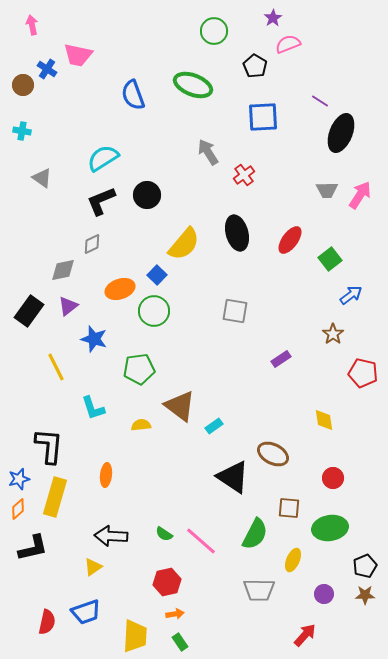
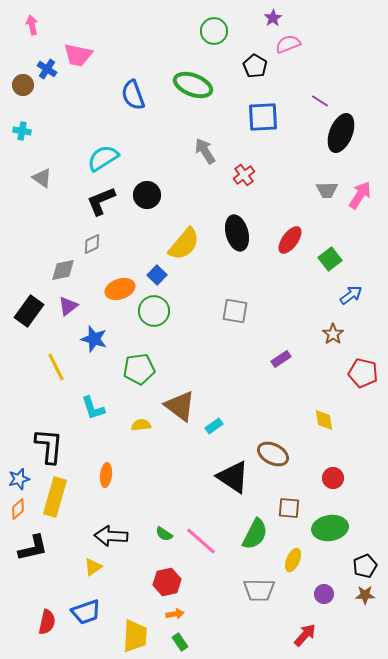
gray arrow at (208, 152): moved 3 px left, 1 px up
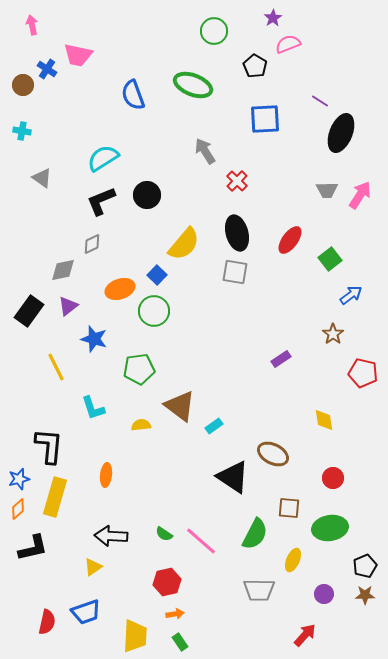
blue square at (263, 117): moved 2 px right, 2 px down
red cross at (244, 175): moved 7 px left, 6 px down; rotated 10 degrees counterclockwise
gray square at (235, 311): moved 39 px up
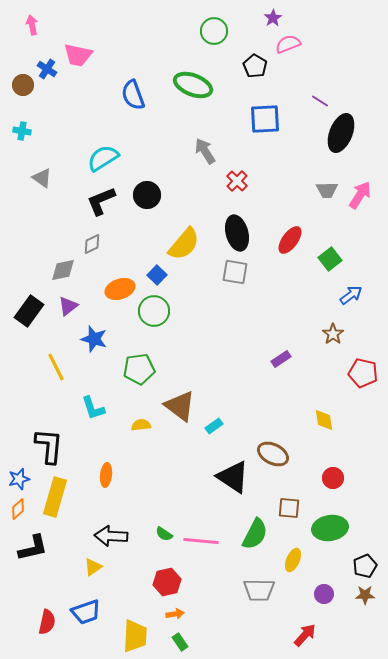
pink line at (201, 541): rotated 36 degrees counterclockwise
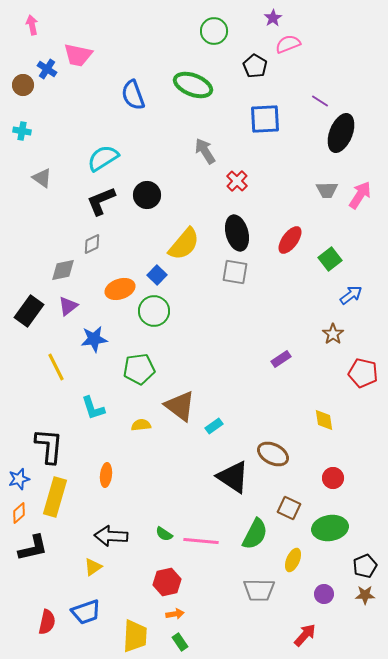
blue star at (94, 339): rotated 24 degrees counterclockwise
brown square at (289, 508): rotated 20 degrees clockwise
orange diamond at (18, 509): moved 1 px right, 4 px down
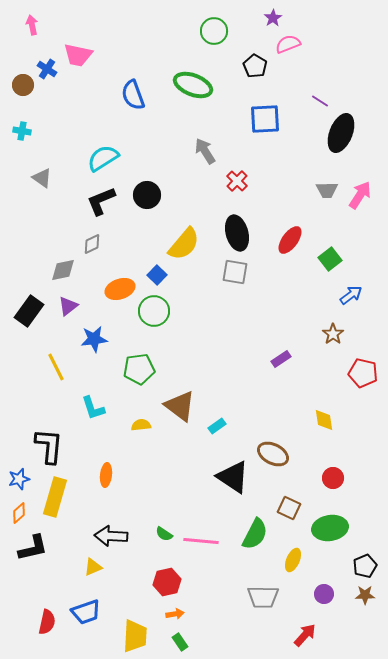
cyan rectangle at (214, 426): moved 3 px right
yellow triangle at (93, 567): rotated 12 degrees clockwise
gray trapezoid at (259, 590): moved 4 px right, 7 px down
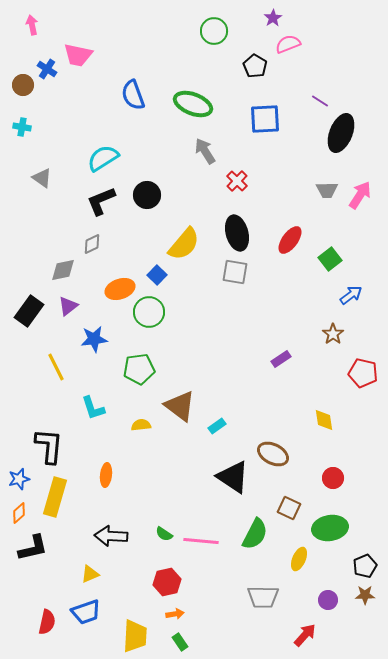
green ellipse at (193, 85): moved 19 px down
cyan cross at (22, 131): moved 4 px up
green circle at (154, 311): moved 5 px left, 1 px down
yellow ellipse at (293, 560): moved 6 px right, 1 px up
yellow triangle at (93, 567): moved 3 px left, 7 px down
purple circle at (324, 594): moved 4 px right, 6 px down
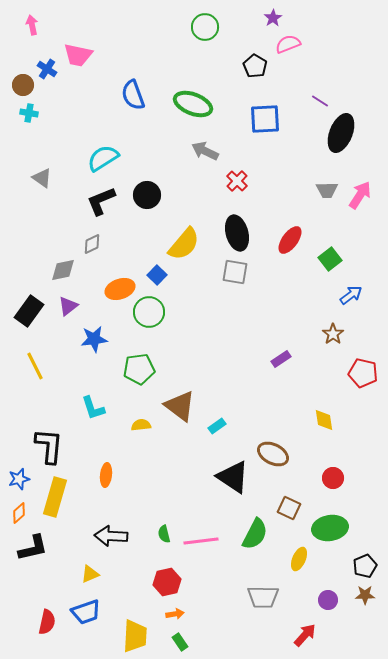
green circle at (214, 31): moved 9 px left, 4 px up
cyan cross at (22, 127): moved 7 px right, 14 px up
gray arrow at (205, 151): rotated 32 degrees counterclockwise
yellow line at (56, 367): moved 21 px left, 1 px up
green semicircle at (164, 534): rotated 42 degrees clockwise
pink line at (201, 541): rotated 12 degrees counterclockwise
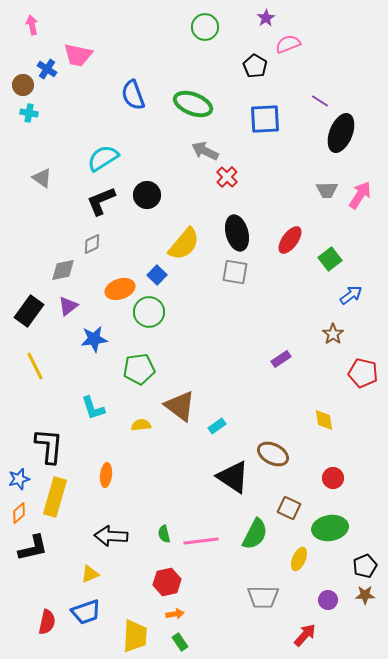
purple star at (273, 18): moved 7 px left
red cross at (237, 181): moved 10 px left, 4 px up
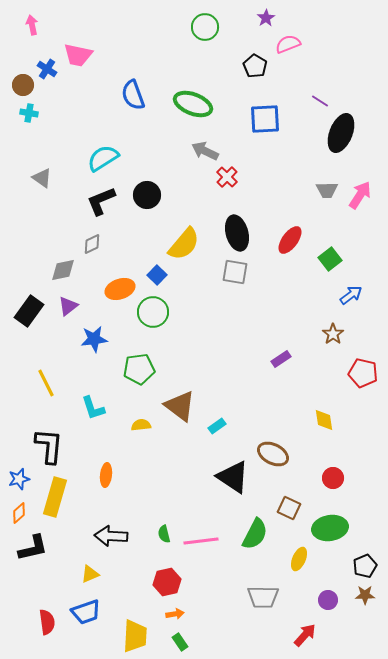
green circle at (149, 312): moved 4 px right
yellow line at (35, 366): moved 11 px right, 17 px down
red semicircle at (47, 622): rotated 20 degrees counterclockwise
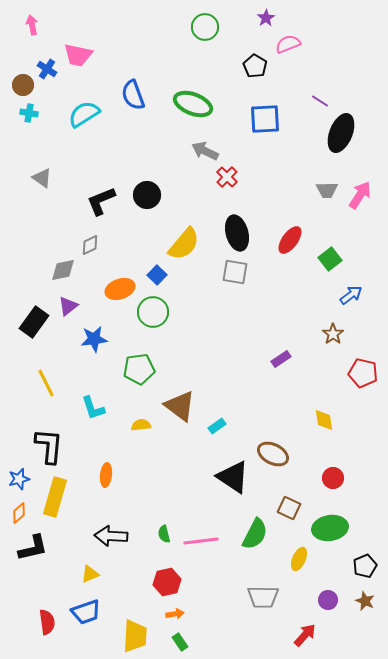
cyan semicircle at (103, 158): moved 19 px left, 44 px up
gray diamond at (92, 244): moved 2 px left, 1 px down
black rectangle at (29, 311): moved 5 px right, 11 px down
brown star at (365, 595): moved 6 px down; rotated 24 degrees clockwise
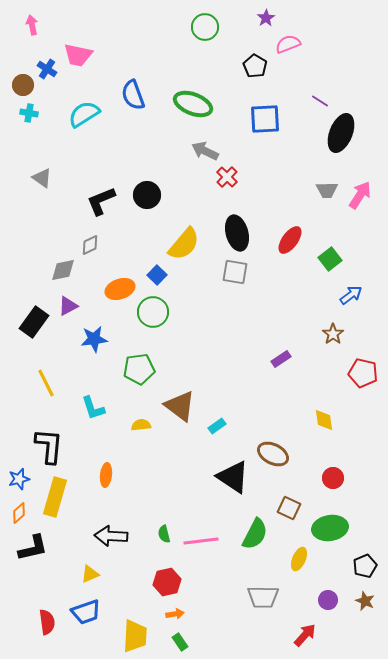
purple triangle at (68, 306): rotated 10 degrees clockwise
